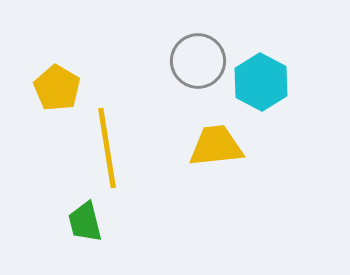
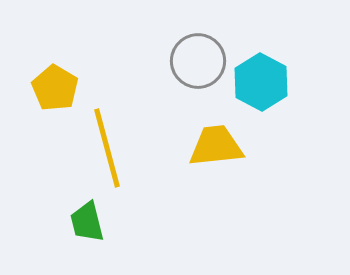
yellow pentagon: moved 2 px left
yellow line: rotated 6 degrees counterclockwise
green trapezoid: moved 2 px right
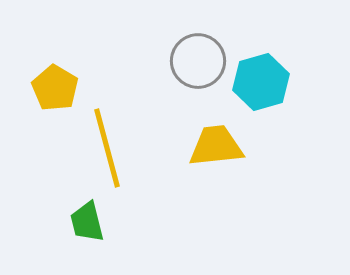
cyan hexagon: rotated 16 degrees clockwise
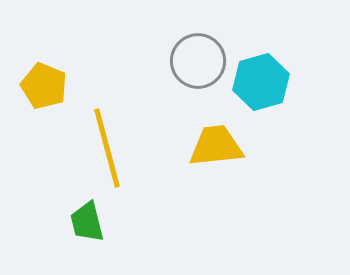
yellow pentagon: moved 11 px left, 2 px up; rotated 9 degrees counterclockwise
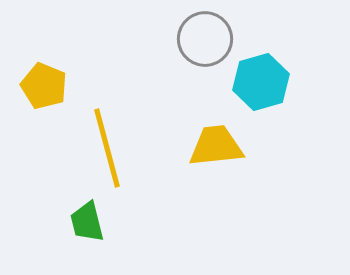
gray circle: moved 7 px right, 22 px up
